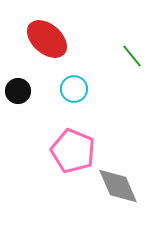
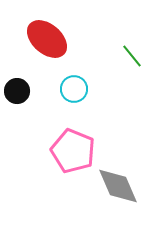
black circle: moved 1 px left
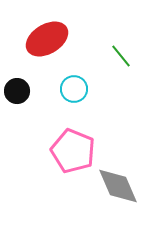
red ellipse: rotated 72 degrees counterclockwise
green line: moved 11 px left
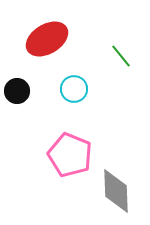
pink pentagon: moved 3 px left, 4 px down
gray diamond: moved 2 px left, 5 px down; rotated 21 degrees clockwise
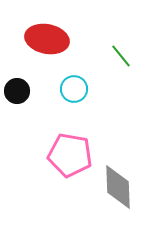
red ellipse: rotated 42 degrees clockwise
pink pentagon: rotated 12 degrees counterclockwise
gray diamond: moved 2 px right, 4 px up
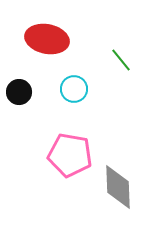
green line: moved 4 px down
black circle: moved 2 px right, 1 px down
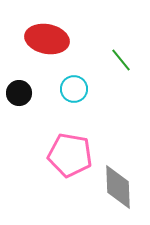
black circle: moved 1 px down
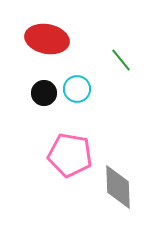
cyan circle: moved 3 px right
black circle: moved 25 px right
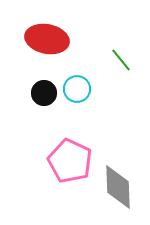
pink pentagon: moved 6 px down; rotated 15 degrees clockwise
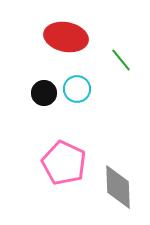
red ellipse: moved 19 px right, 2 px up
pink pentagon: moved 6 px left, 2 px down
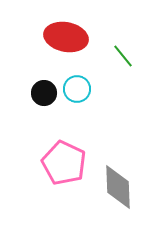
green line: moved 2 px right, 4 px up
